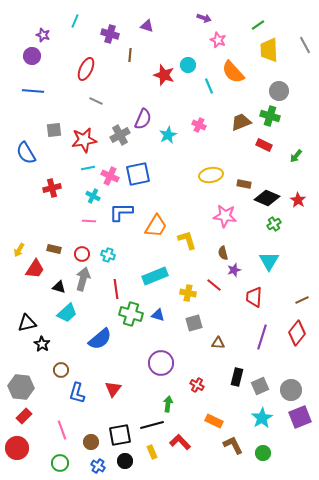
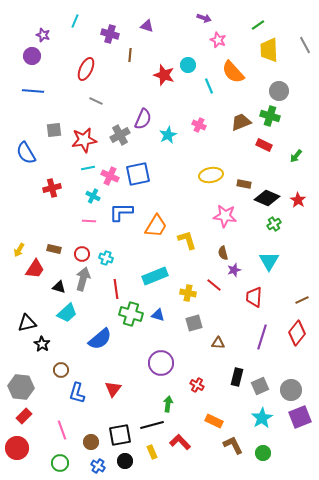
cyan cross at (108, 255): moved 2 px left, 3 px down
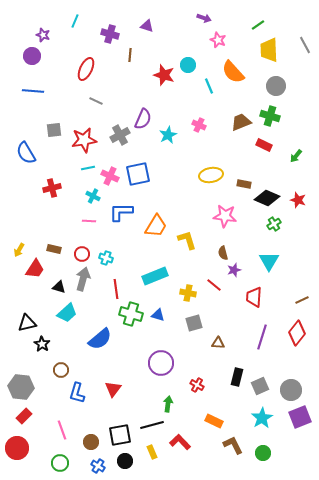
gray circle at (279, 91): moved 3 px left, 5 px up
red star at (298, 200): rotated 14 degrees counterclockwise
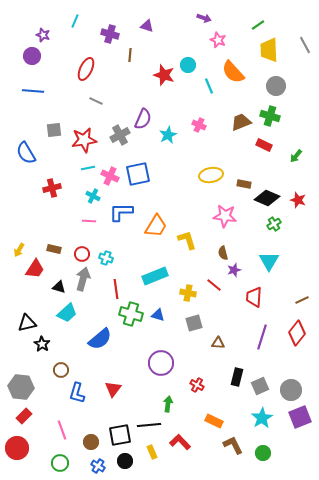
black line at (152, 425): moved 3 px left; rotated 10 degrees clockwise
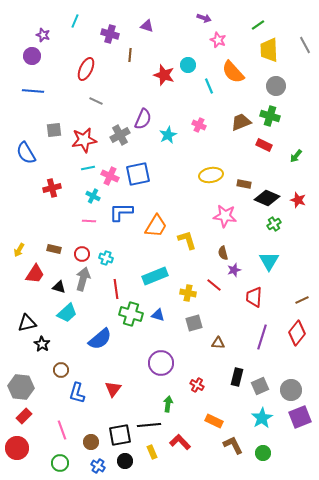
red trapezoid at (35, 269): moved 5 px down
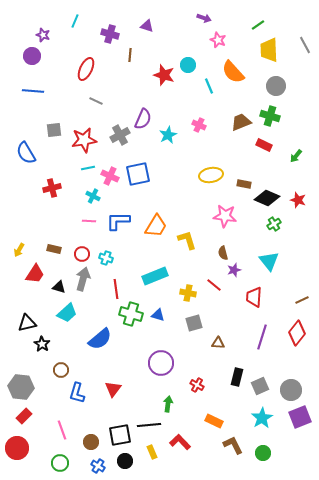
blue L-shape at (121, 212): moved 3 px left, 9 px down
cyan triangle at (269, 261): rotated 10 degrees counterclockwise
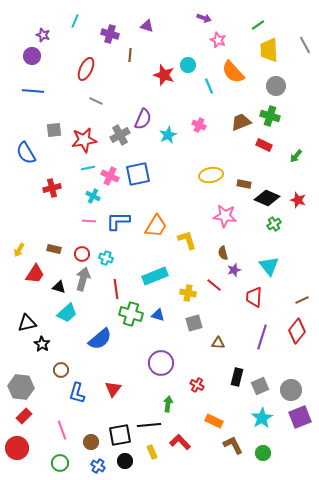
cyan triangle at (269, 261): moved 5 px down
red diamond at (297, 333): moved 2 px up
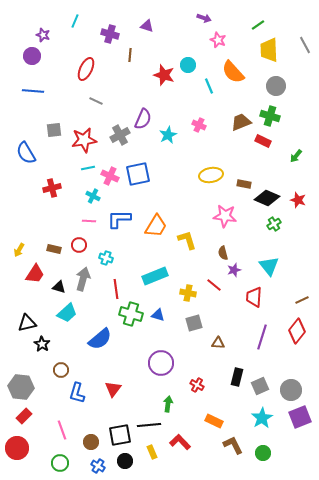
red rectangle at (264, 145): moved 1 px left, 4 px up
blue L-shape at (118, 221): moved 1 px right, 2 px up
red circle at (82, 254): moved 3 px left, 9 px up
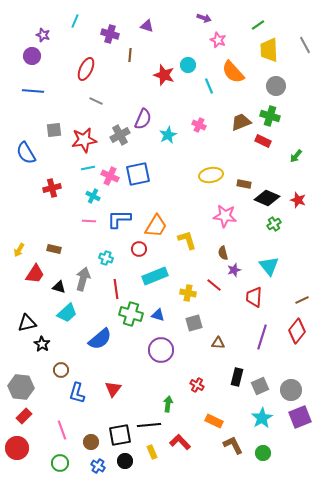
red circle at (79, 245): moved 60 px right, 4 px down
purple circle at (161, 363): moved 13 px up
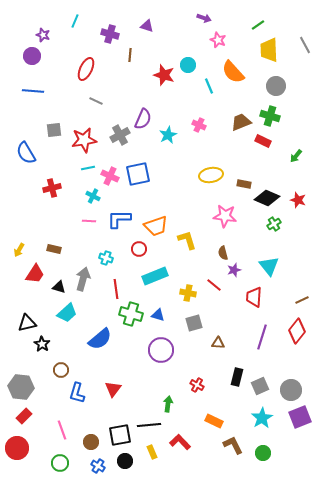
orange trapezoid at (156, 226): rotated 40 degrees clockwise
